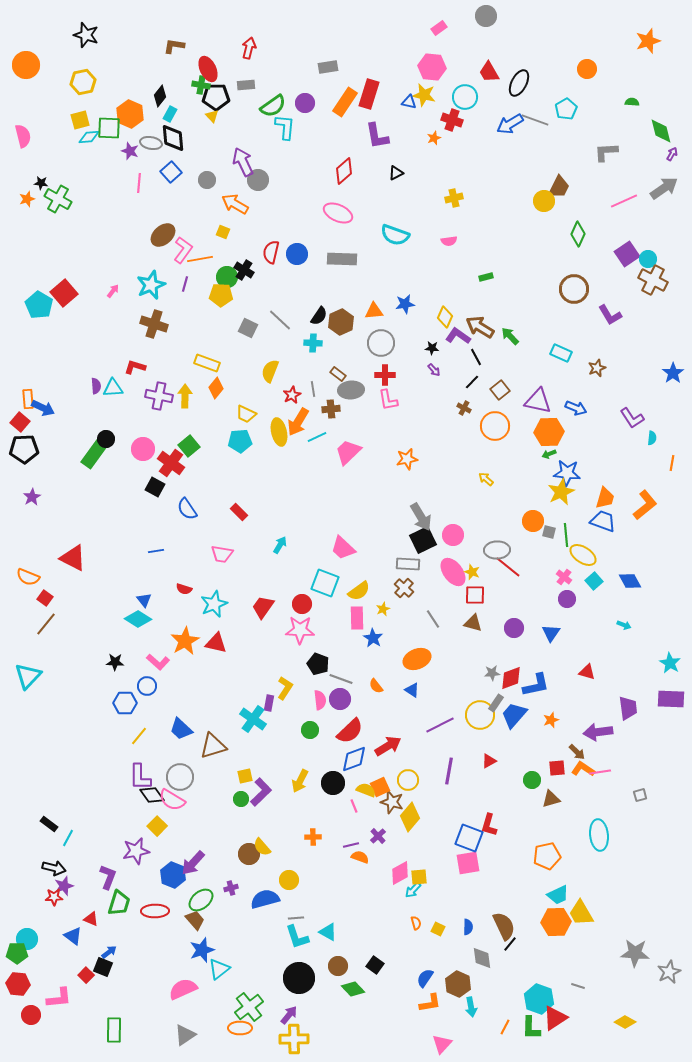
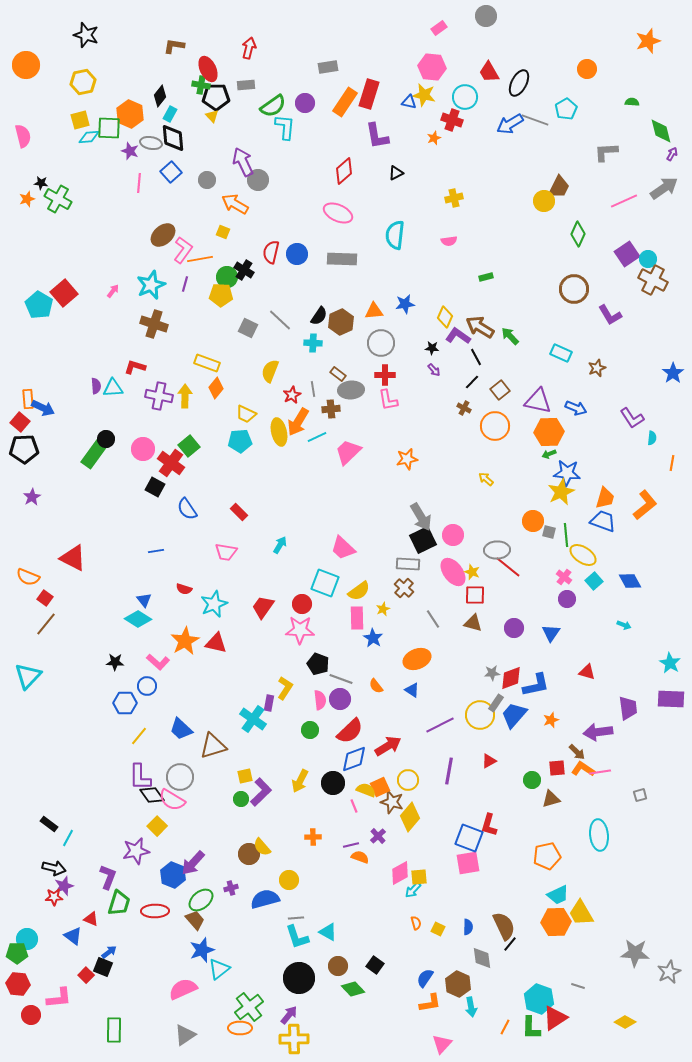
cyan semicircle at (395, 235): rotated 76 degrees clockwise
pink trapezoid at (222, 554): moved 4 px right, 2 px up
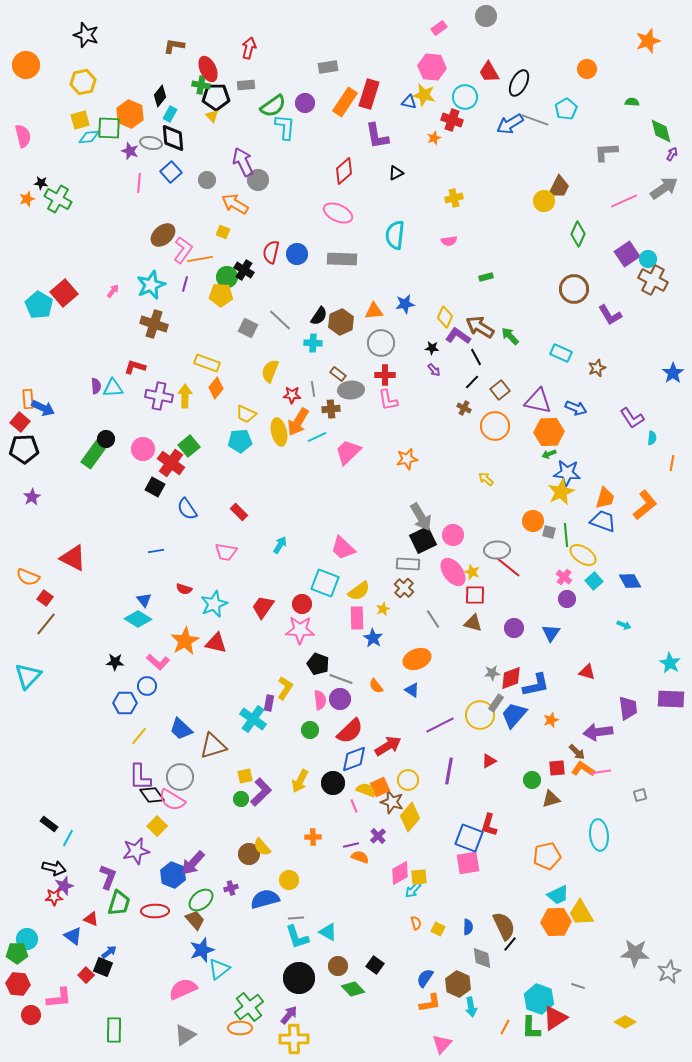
red star at (292, 395): rotated 30 degrees clockwise
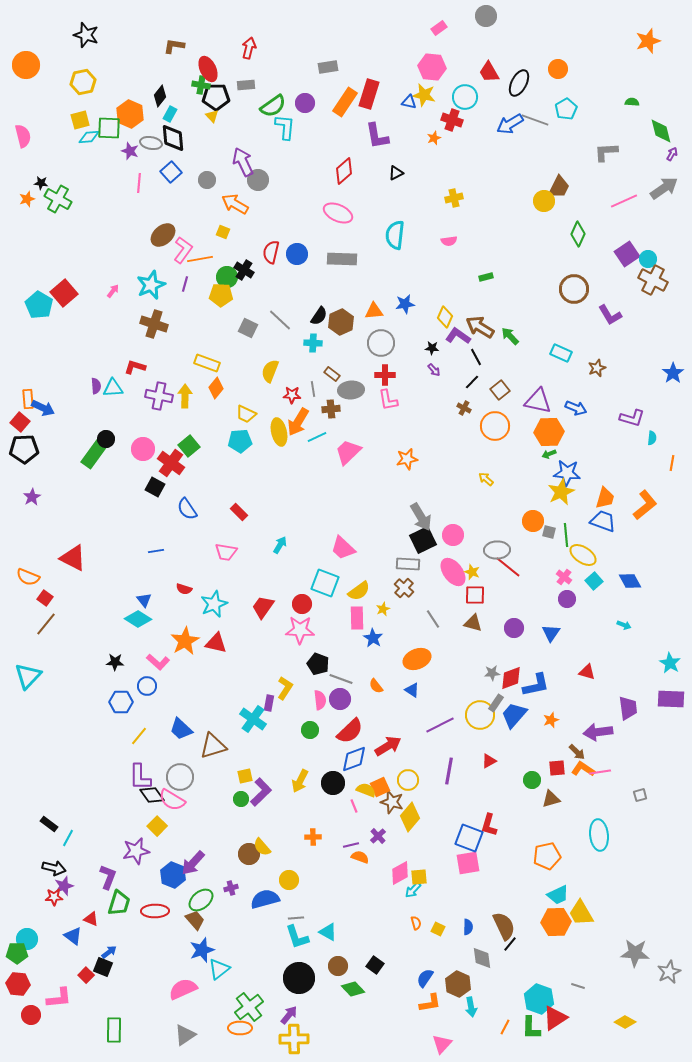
orange circle at (587, 69): moved 29 px left
brown rectangle at (338, 374): moved 6 px left
purple L-shape at (632, 418): rotated 40 degrees counterclockwise
blue hexagon at (125, 703): moved 4 px left, 1 px up
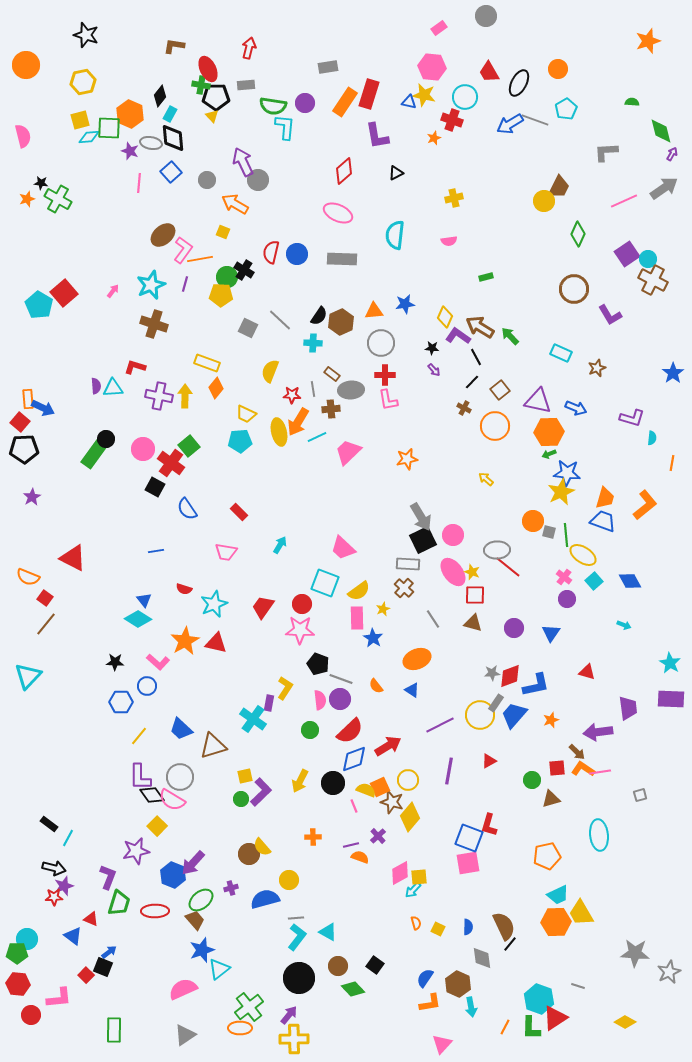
green semicircle at (273, 106): rotated 44 degrees clockwise
red diamond at (511, 678): moved 1 px left, 2 px up
cyan L-shape at (297, 937): rotated 124 degrees counterclockwise
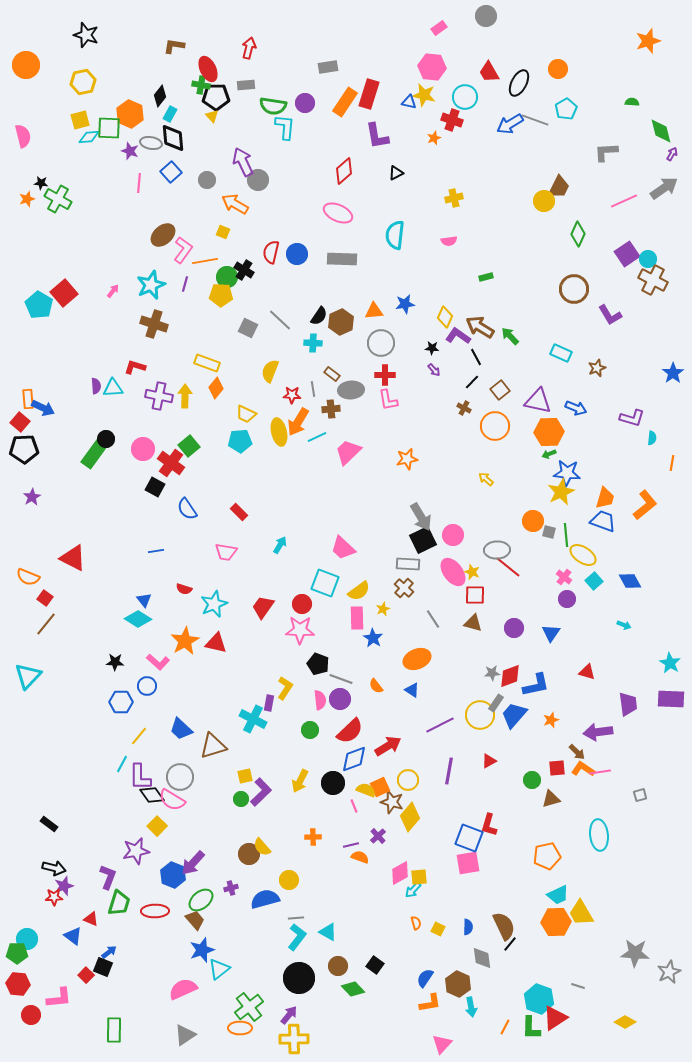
orange line at (200, 259): moved 5 px right, 2 px down
purple trapezoid at (628, 708): moved 4 px up
cyan cross at (253, 719): rotated 8 degrees counterclockwise
cyan line at (68, 838): moved 54 px right, 74 px up
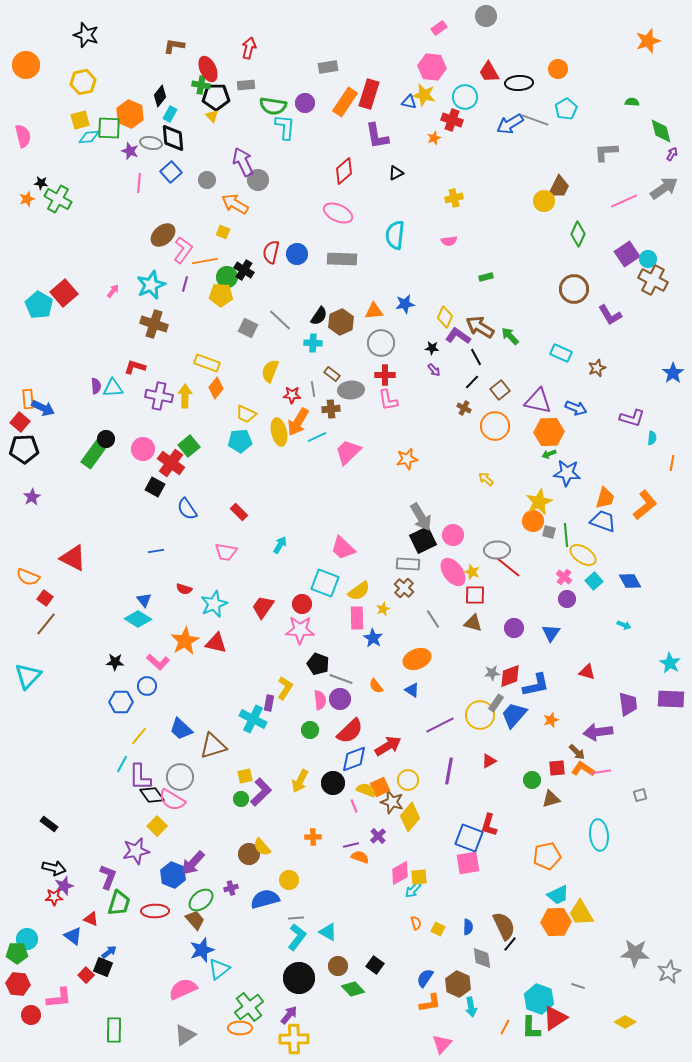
black ellipse at (519, 83): rotated 60 degrees clockwise
yellow star at (561, 492): moved 22 px left, 10 px down
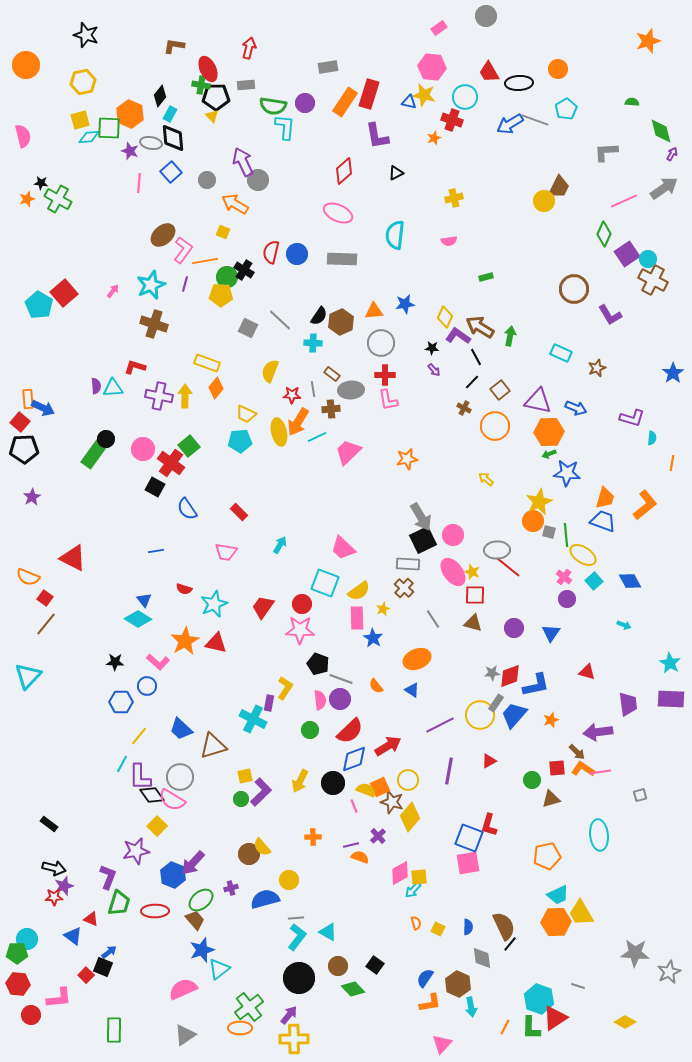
green diamond at (578, 234): moved 26 px right
green arrow at (510, 336): rotated 54 degrees clockwise
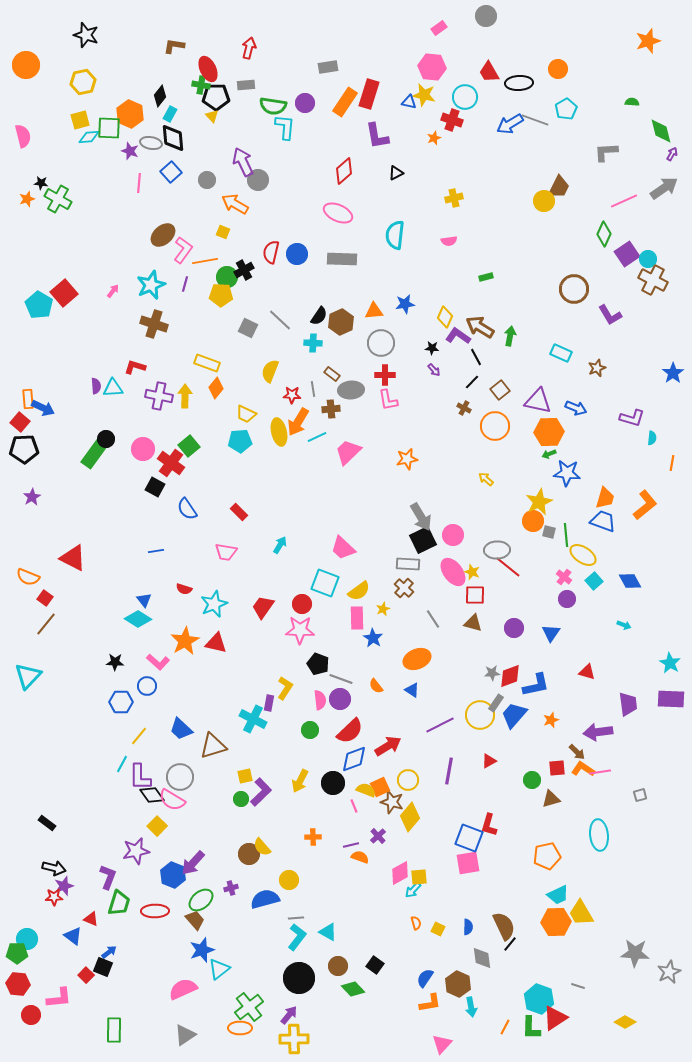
black cross at (244, 270): rotated 30 degrees clockwise
black rectangle at (49, 824): moved 2 px left, 1 px up
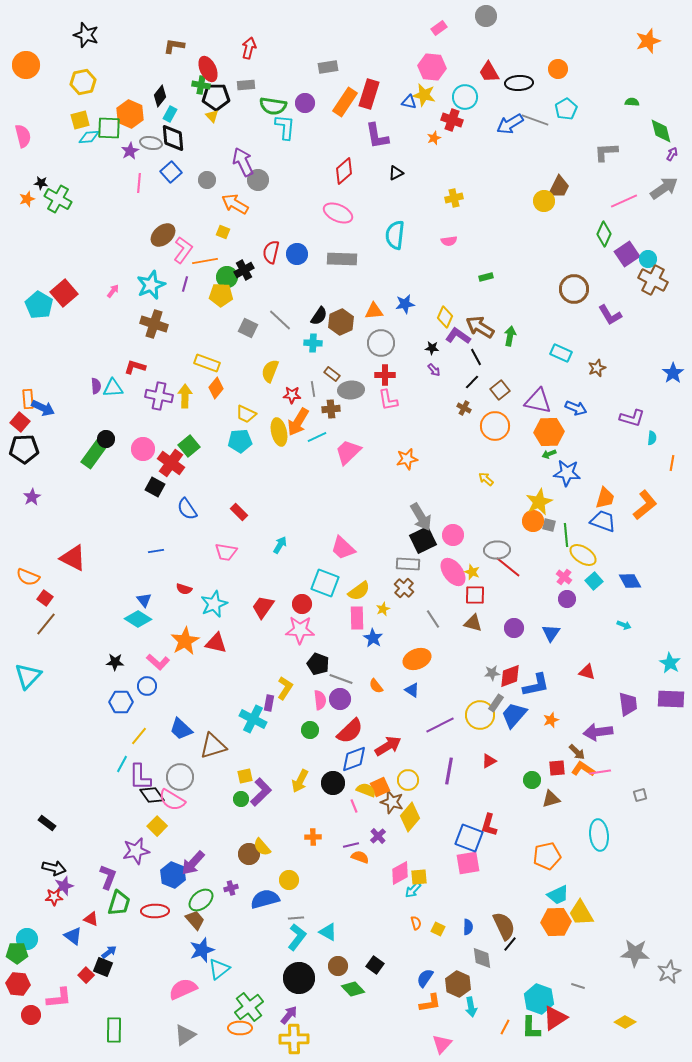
purple star at (130, 151): rotated 24 degrees clockwise
gray square at (549, 532): moved 7 px up
